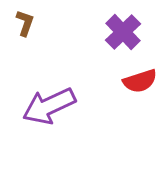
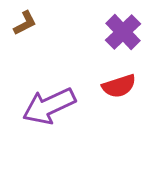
brown L-shape: rotated 44 degrees clockwise
red semicircle: moved 21 px left, 5 px down
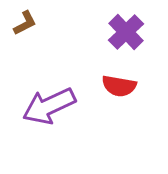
purple cross: moved 3 px right
red semicircle: rotated 28 degrees clockwise
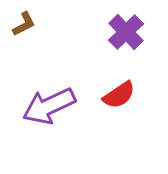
brown L-shape: moved 1 px left, 1 px down
red semicircle: moved 9 px down; rotated 44 degrees counterclockwise
